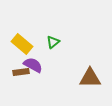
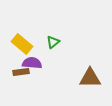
purple semicircle: moved 1 px left, 2 px up; rotated 24 degrees counterclockwise
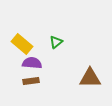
green triangle: moved 3 px right
brown rectangle: moved 10 px right, 9 px down
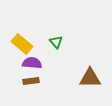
green triangle: rotated 32 degrees counterclockwise
